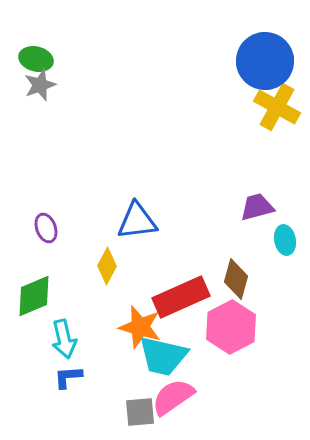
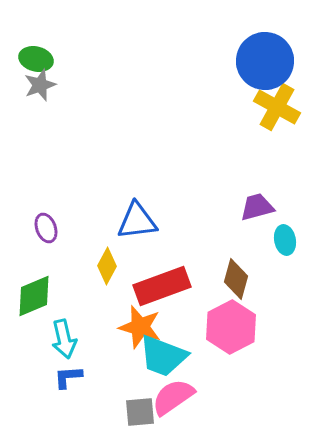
red rectangle: moved 19 px left, 11 px up; rotated 4 degrees clockwise
cyan trapezoid: rotated 8 degrees clockwise
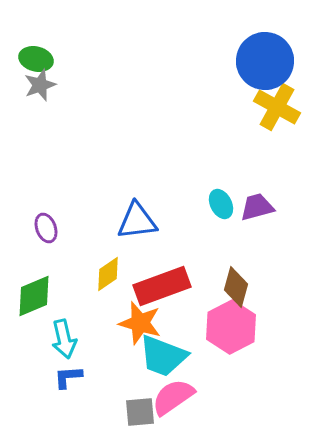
cyan ellipse: moved 64 px left, 36 px up; rotated 16 degrees counterclockwise
yellow diamond: moved 1 px right, 8 px down; rotated 27 degrees clockwise
brown diamond: moved 8 px down
orange star: moved 4 px up
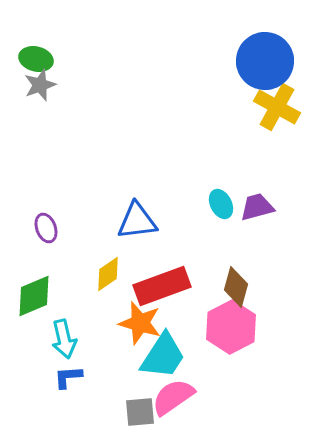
cyan trapezoid: rotated 78 degrees counterclockwise
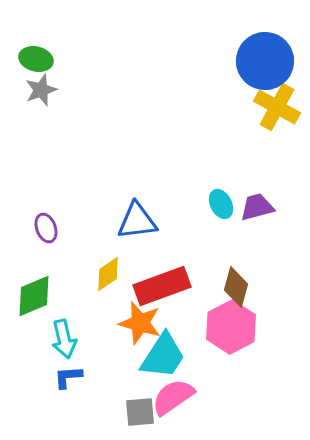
gray star: moved 1 px right, 5 px down
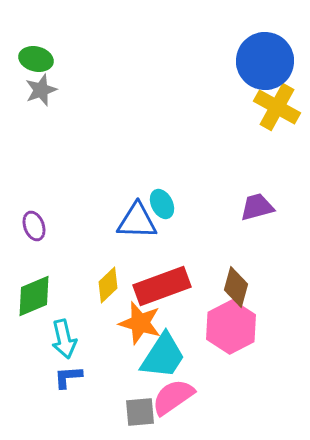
cyan ellipse: moved 59 px left
blue triangle: rotated 9 degrees clockwise
purple ellipse: moved 12 px left, 2 px up
yellow diamond: moved 11 px down; rotated 9 degrees counterclockwise
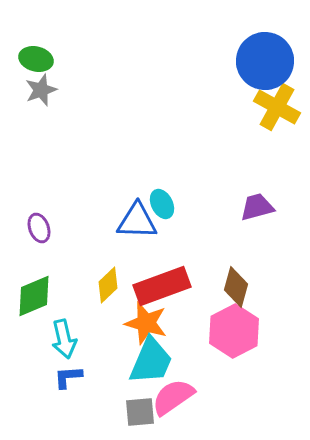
purple ellipse: moved 5 px right, 2 px down
orange star: moved 6 px right
pink hexagon: moved 3 px right, 4 px down
cyan trapezoid: moved 12 px left, 5 px down; rotated 10 degrees counterclockwise
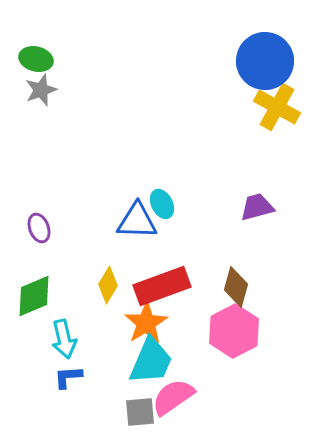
yellow diamond: rotated 15 degrees counterclockwise
orange star: rotated 24 degrees clockwise
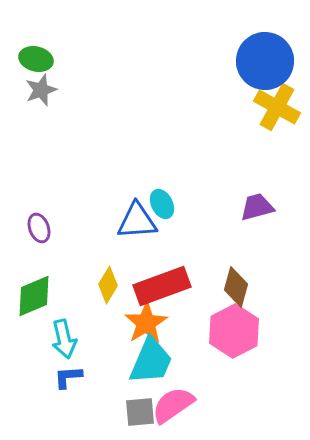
blue triangle: rotated 6 degrees counterclockwise
pink semicircle: moved 8 px down
